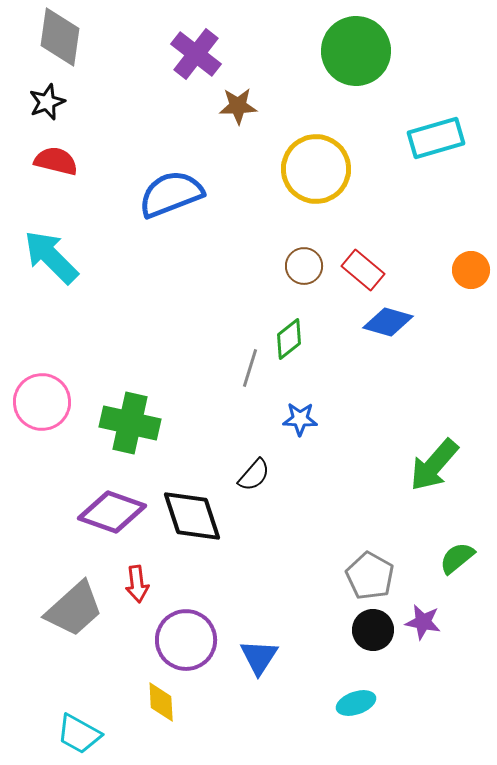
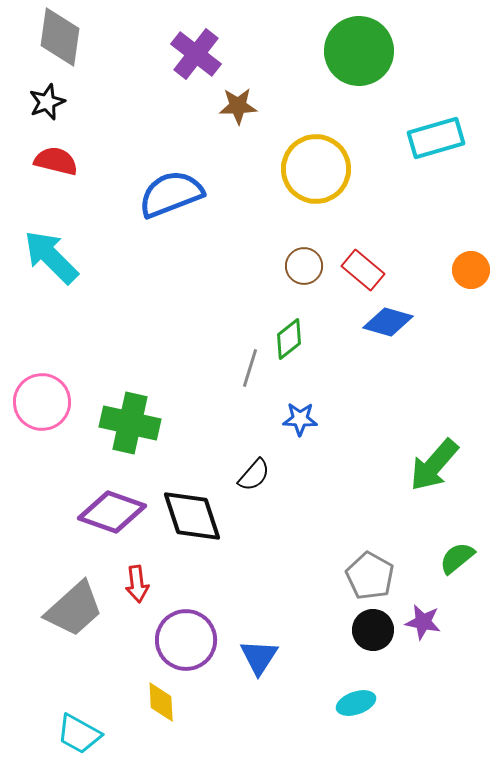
green circle: moved 3 px right
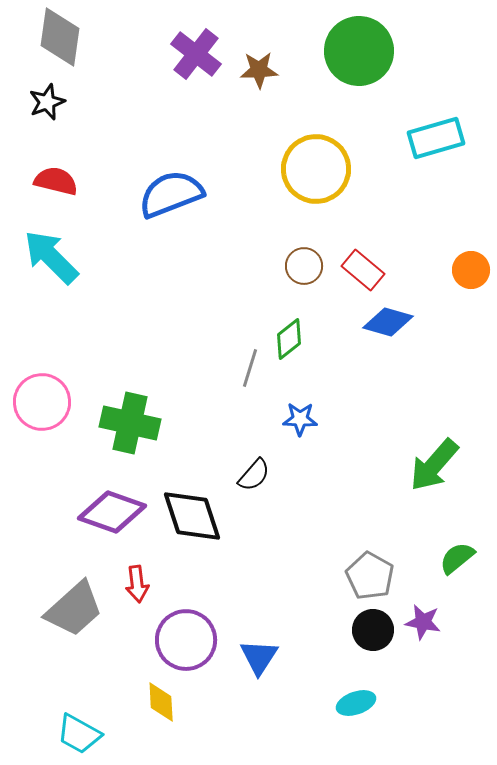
brown star: moved 21 px right, 36 px up
red semicircle: moved 20 px down
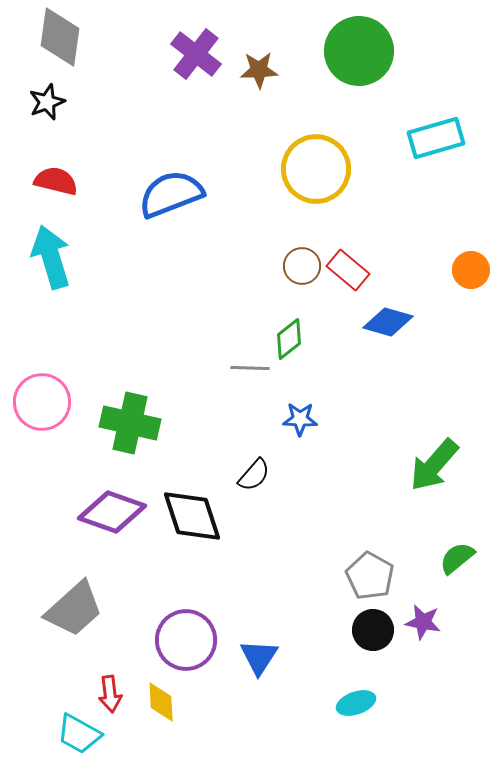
cyan arrow: rotated 28 degrees clockwise
brown circle: moved 2 px left
red rectangle: moved 15 px left
gray line: rotated 75 degrees clockwise
red arrow: moved 27 px left, 110 px down
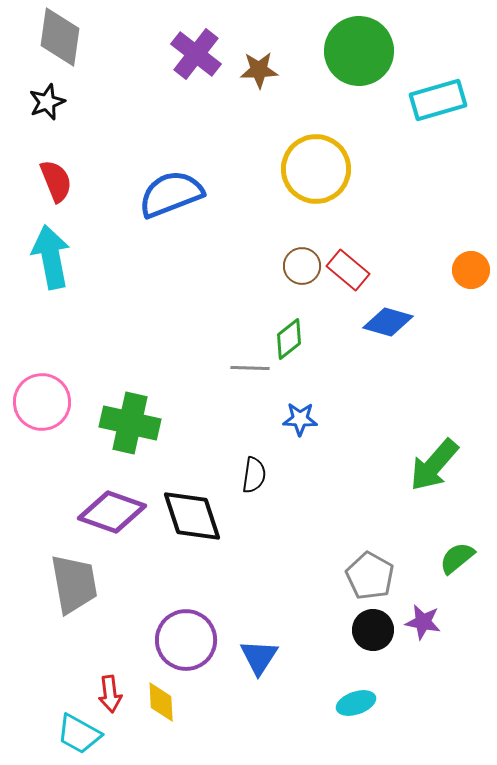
cyan rectangle: moved 2 px right, 38 px up
red semicircle: rotated 54 degrees clockwise
cyan arrow: rotated 6 degrees clockwise
black semicircle: rotated 33 degrees counterclockwise
gray trapezoid: moved 25 px up; rotated 58 degrees counterclockwise
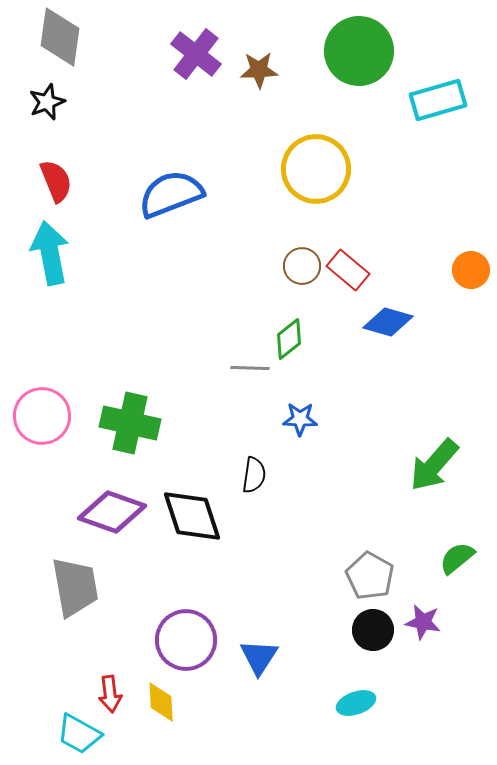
cyan arrow: moved 1 px left, 4 px up
pink circle: moved 14 px down
gray trapezoid: moved 1 px right, 3 px down
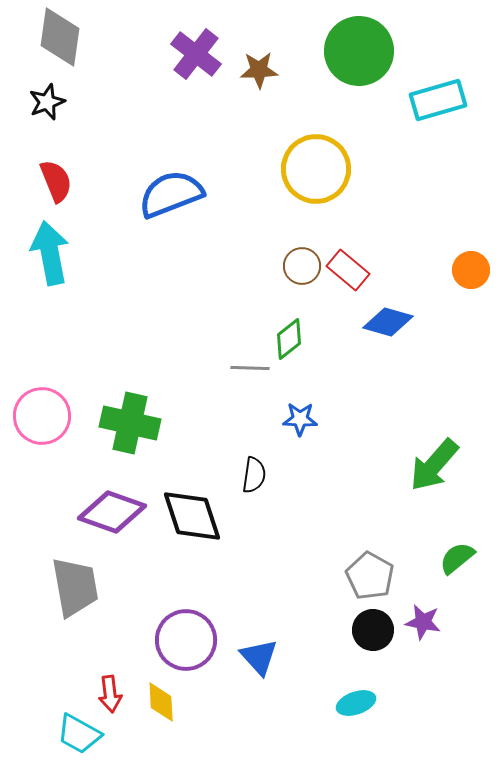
blue triangle: rotated 15 degrees counterclockwise
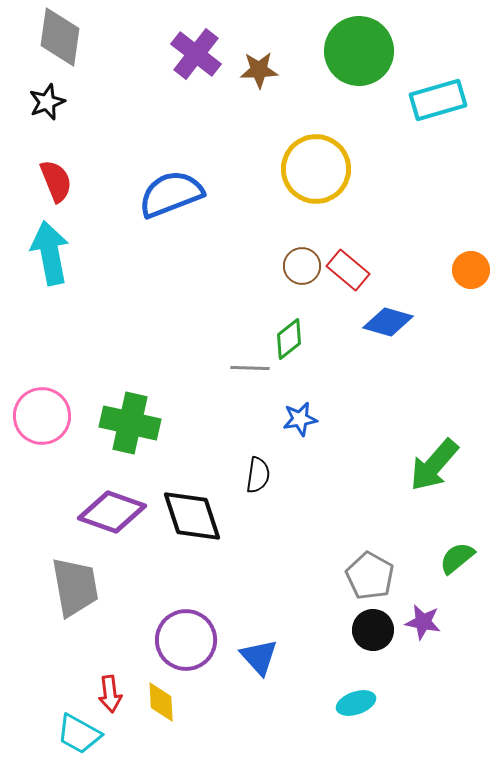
blue star: rotated 12 degrees counterclockwise
black semicircle: moved 4 px right
